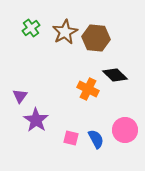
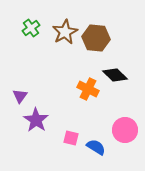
blue semicircle: moved 8 px down; rotated 30 degrees counterclockwise
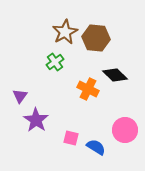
green cross: moved 24 px right, 34 px down
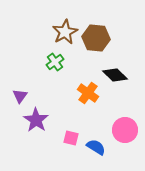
orange cross: moved 4 px down; rotated 10 degrees clockwise
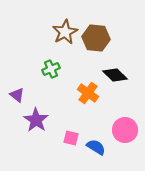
green cross: moved 4 px left, 7 px down; rotated 12 degrees clockwise
purple triangle: moved 3 px left, 1 px up; rotated 28 degrees counterclockwise
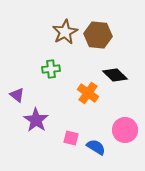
brown hexagon: moved 2 px right, 3 px up
green cross: rotated 18 degrees clockwise
